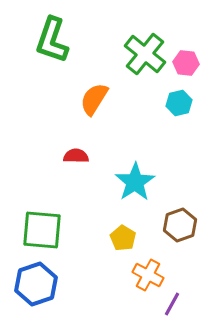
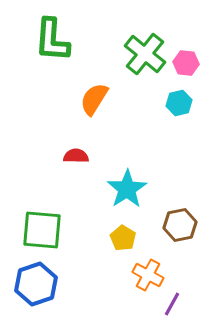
green L-shape: rotated 15 degrees counterclockwise
cyan star: moved 8 px left, 7 px down
brown hexagon: rotated 8 degrees clockwise
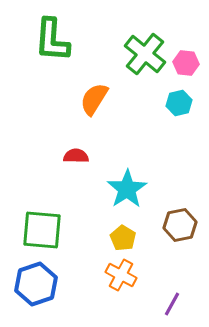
orange cross: moved 27 px left
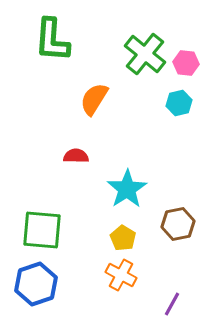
brown hexagon: moved 2 px left, 1 px up
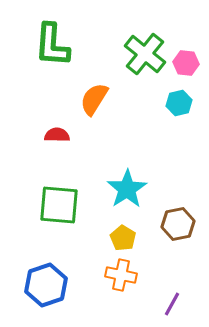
green L-shape: moved 5 px down
red semicircle: moved 19 px left, 21 px up
green square: moved 17 px right, 25 px up
orange cross: rotated 16 degrees counterclockwise
blue hexagon: moved 10 px right, 1 px down
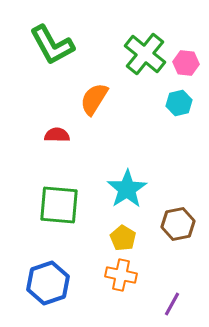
green L-shape: rotated 33 degrees counterclockwise
blue hexagon: moved 2 px right, 2 px up
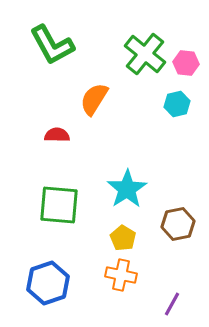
cyan hexagon: moved 2 px left, 1 px down
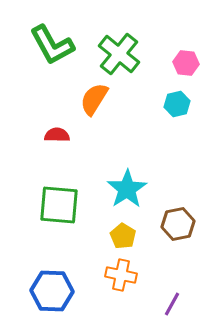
green cross: moved 26 px left
yellow pentagon: moved 2 px up
blue hexagon: moved 4 px right, 8 px down; rotated 21 degrees clockwise
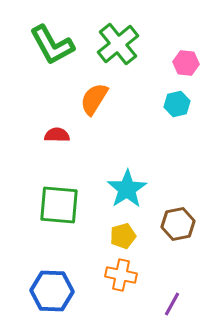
green cross: moved 1 px left, 10 px up; rotated 12 degrees clockwise
yellow pentagon: rotated 25 degrees clockwise
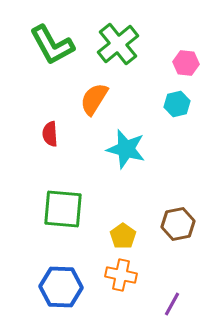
red semicircle: moved 7 px left, 1 px up; rotated 95 degrees counterclockwise
cyan star: moved 1 px left, 40 px up; rotated 24 degrees counterclockwise
green square: moved 4 px right, 4 px down
yellow pentagon: rotated 20 degrees counterclockwise
blue hexagon: moved 9 px right, 4 px up
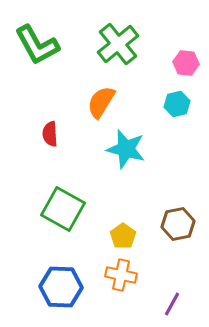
green L-shape: moved 15 px left
orange semicircle: moved 7 px right, 3 px down
green square: rotated 24 degrees clockwise
